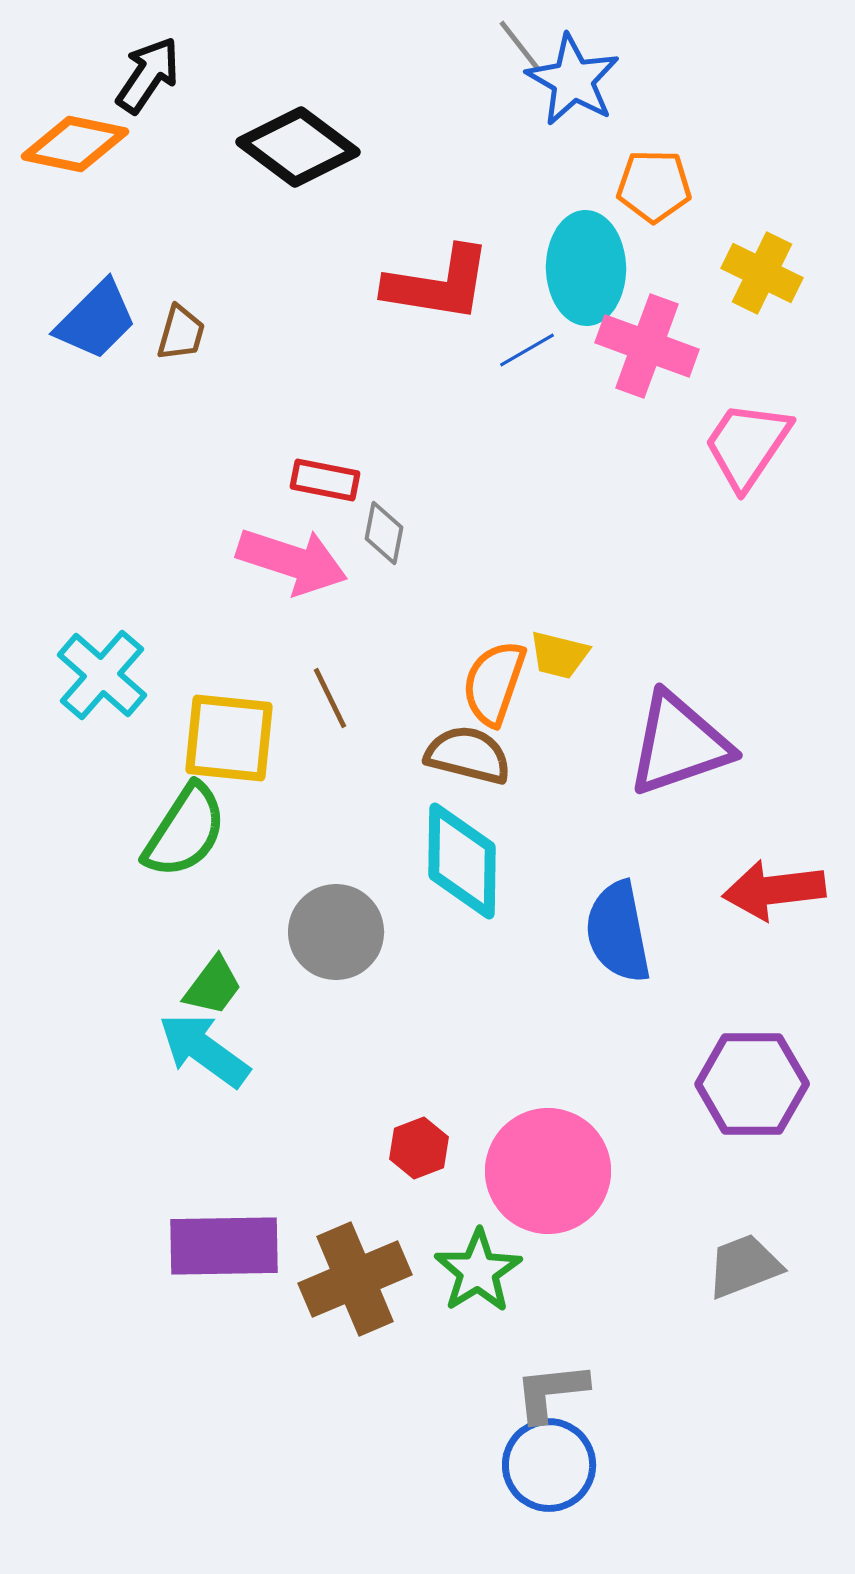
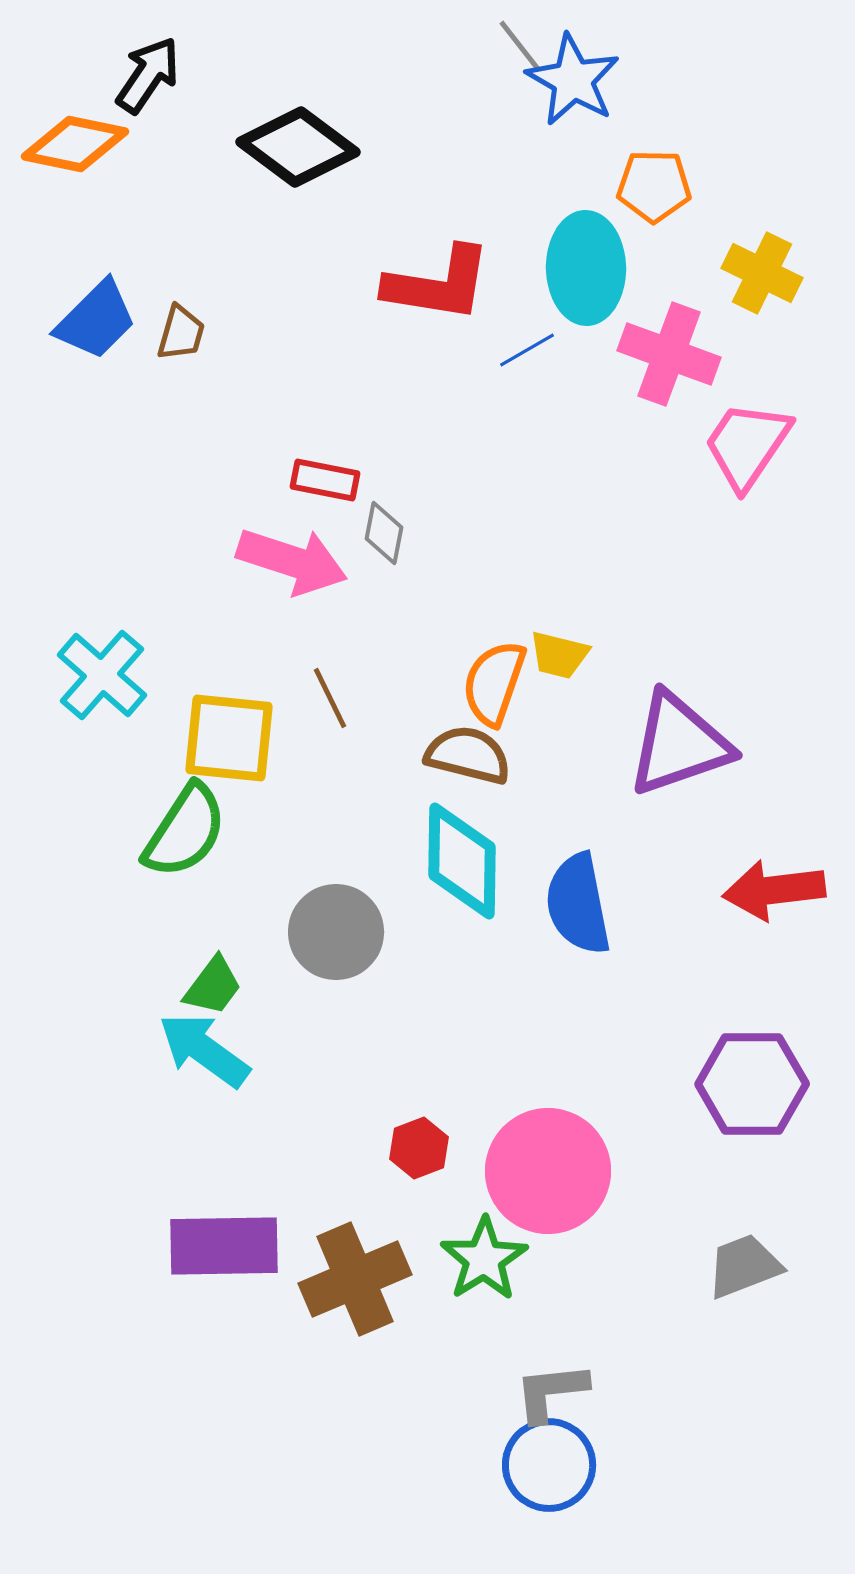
pink cross: moved 22 px right, 8 px down
blue semicircle: moved 40 px left, 28 px up
green star: moved 6 px right, 12 px up
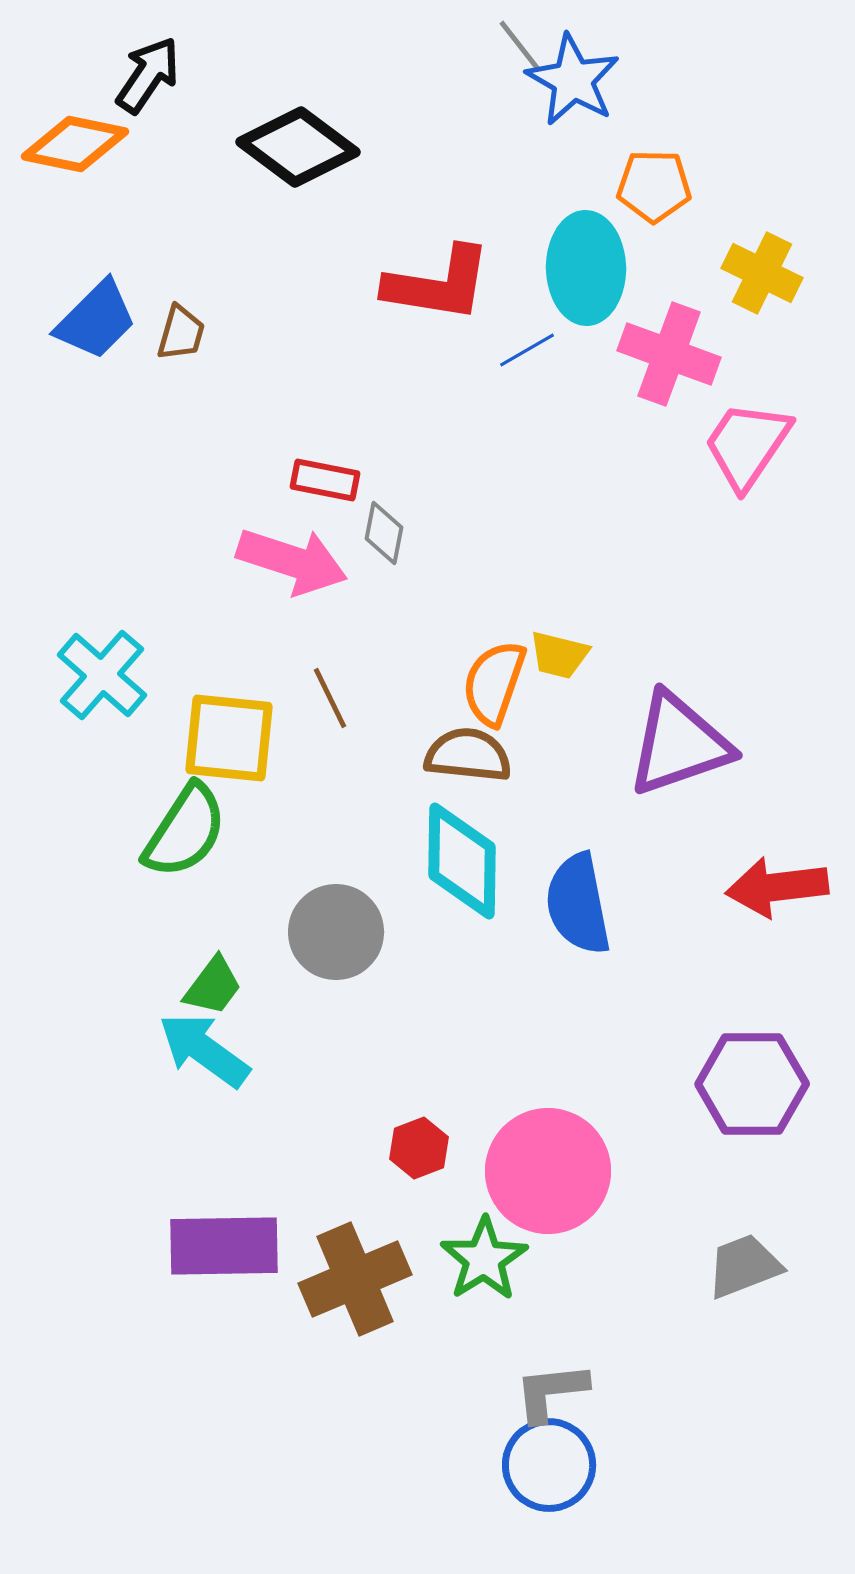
brown semicircle: rotated 8 degrees counterclockwise
red arrow: moved 3 px right, 3 px up
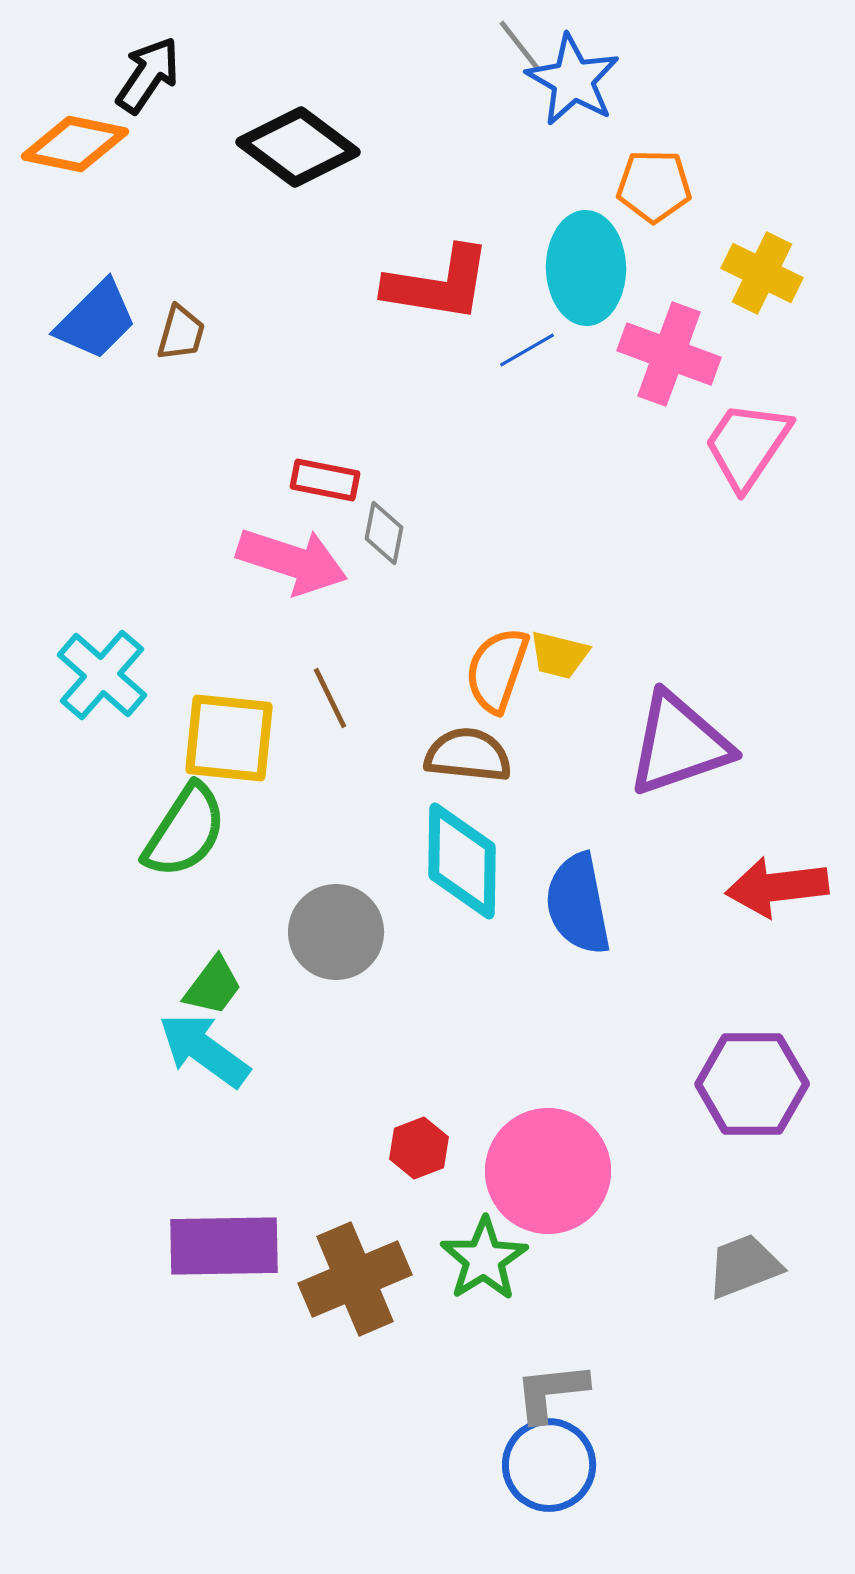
orange semicircle: moved 3 px right, 13 px up
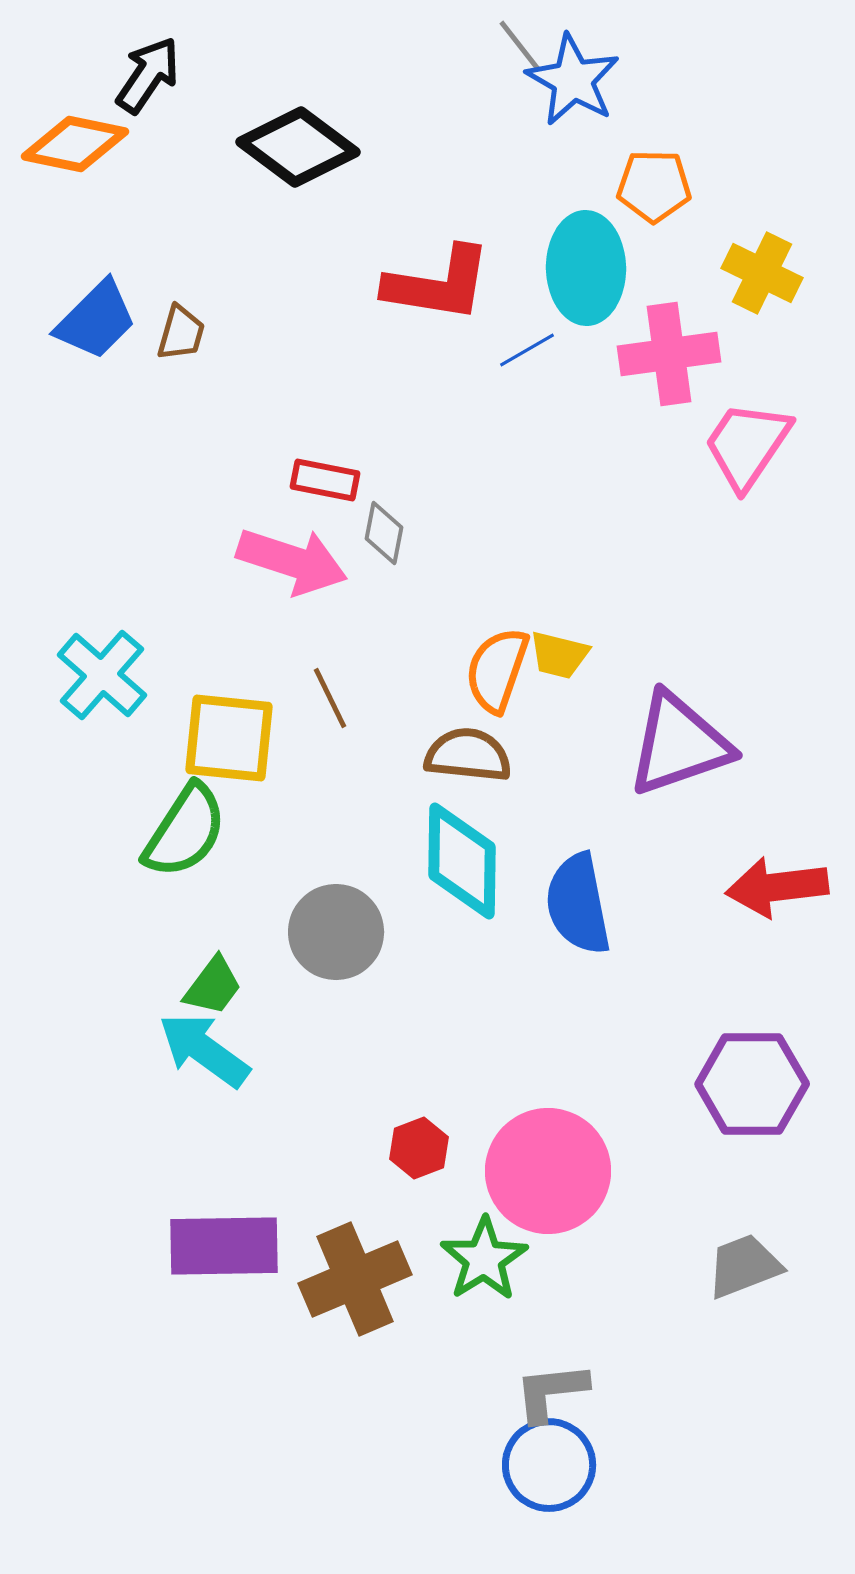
pink cross: rotated 28 degrees counterclockwise
